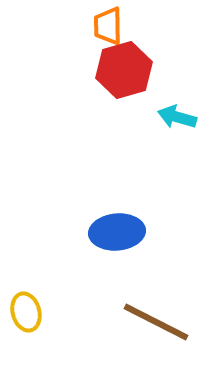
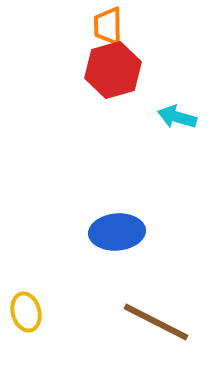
red hexagon: moved 11 px left
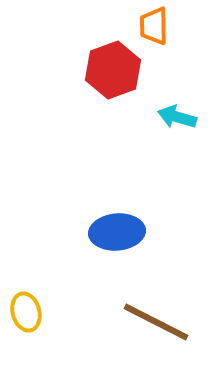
orange trapezoid: moved 46 px right
red hexagon: rotated 4 degrees counterclockwise
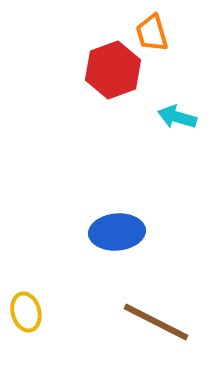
orange trapezoid: moved 2 px left, 7 px down; rotated 15 degrees counterclockwise
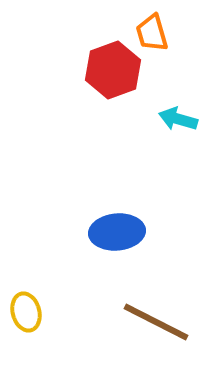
cyan arrow: moved 1 px right, 2 px down
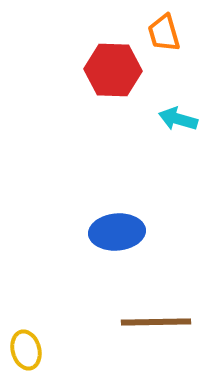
orange trapezoid: moved 12 px right
red hexagon: rotated 22 degrees clockwise
yellow ellipse: moved 38 px down
brown line: rotated 28 degrees counterclockwise
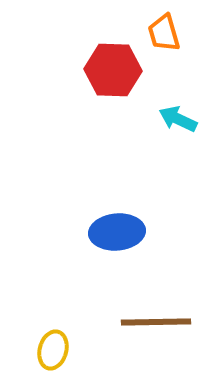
cyan arrow: rotated 9 degrees clockwise
yellow ellipse: moved 27 px right; rotated 30 degrees clockwise
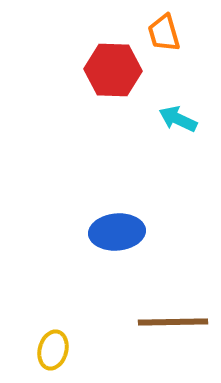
brown line: moved 17 px right
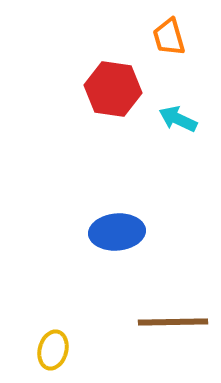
orange trapezoid: moved 5 px right, 4 px down
red hexagon: moved 19 px down; rotated 6 degrees clockwise
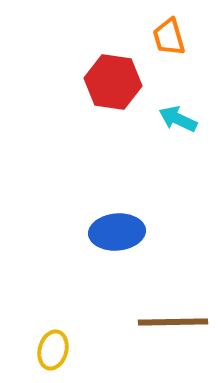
red hexagon: moved 7 px up
